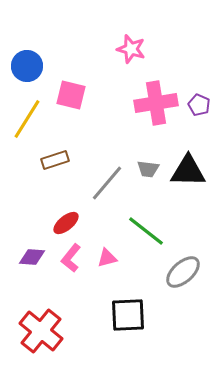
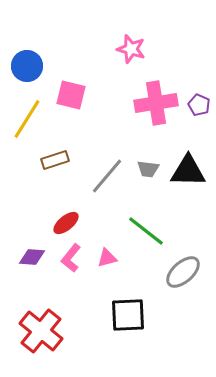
gray line: moved 7 px up
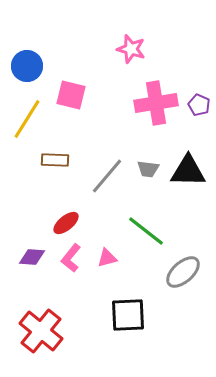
brown rectangle: rotated 20 degrees clockwise
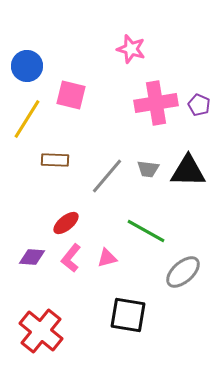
green line: rotated 9 degrees counterclockwise
black square: rotated 12 degrees clockwise
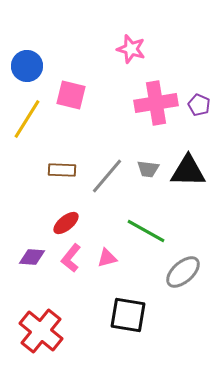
brown rectangle: moved 7 px right, 10 px down
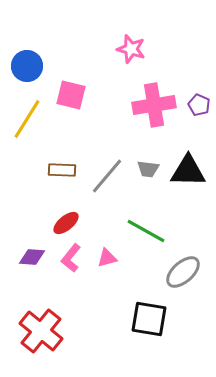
pink cross: moved 2 px left, 2 px down
black square: moved 21 px right, 4 px down
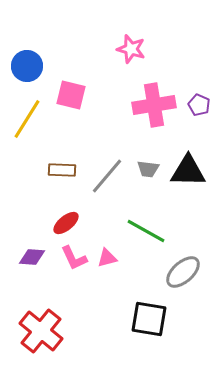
pink L-shape: moved 3 px right; rotated 64 degrees counterclockwise
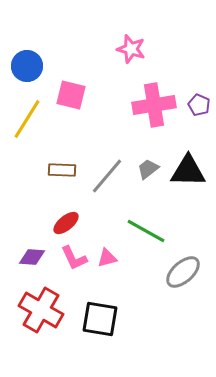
gray trapezoid: rotated 135 degrees clockwise
black square: moved 49 px left
red cross: moved 21 px up; rotated 9 degrees counterclockwise
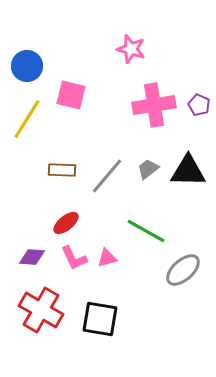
gray ellipse: moved 2 px up
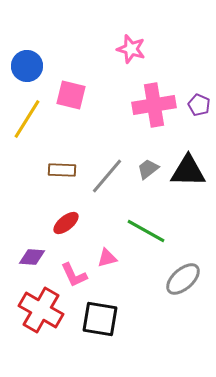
pink L-shape: moved 17 px down
gray ellipse: moved 9 px down
